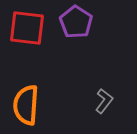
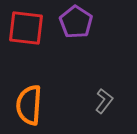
red square: moved 1 px left
orange semicircle: moved 3 px right
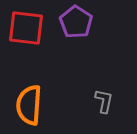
gray L-shape: rotated 25 degrees counterclockwise
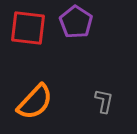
red square: moved 2 px right
orange semicircle: moved 6 px right, 3 px up; rotated 141 degrees counterclockwise
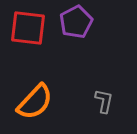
purple pentagon: rotated 12 degrees clockwise
